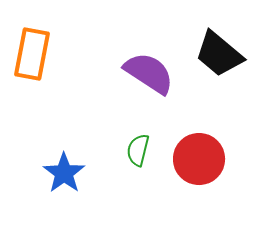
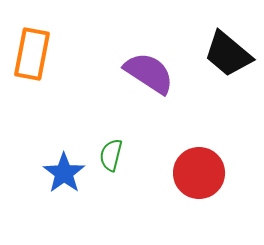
black trapezoid: moved 9 px right
green semicircle: moved 27 px left, 5 px down
red circle: moved 14 px down
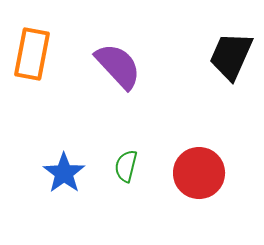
black trapezoid: moved 3 px right, 2 px down; rotated 74 degrees clockwise
purple semicircle: moved 31 px left, 7 px up; rotated 14 degrees clockwise
green semicircle: moved 15 px right, 11 px down
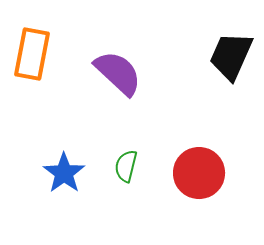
purple semicircle: moved 7 px down; rotated 4 degrees counterclockwise
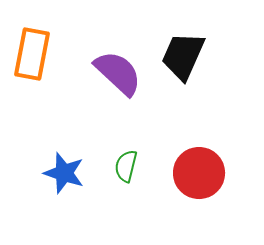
black trapezoid: moved 48 px left
blue star: rotated 18 degrees counterclockwise
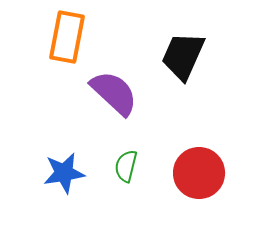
orange rectangle: moved 35 px right, 17 px up
purple semicircle: moved 4 px left, 20 px down
blue star: rotated 27 degrees counterclockwise
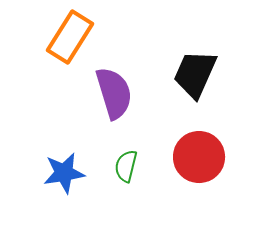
orange rectangle: moved 3 px right; rotated 21 degrees clockwise
black trapezoid: moved 12 px right, 18 px down
purple semicircle: rotated 30 degrees clockwise
red circle: moved 16 px up
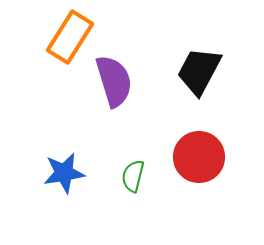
black trapezoid: moved 4 px right, 3 px up; rotated 4 degrees clockwise
purple semicircle: moved 12 px up
green semicircle: moved 7 px right, 10 px down
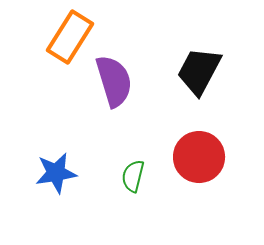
blue star: moved 8 px left
